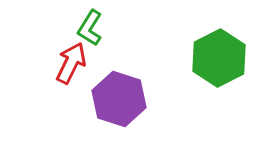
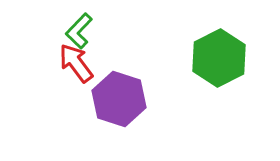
green L-shape: moved 11 px left, 3 px down; rotated 12 degrees clockwise
red arrow: moved 5 px right; rotated 63 degrees counterclockwise
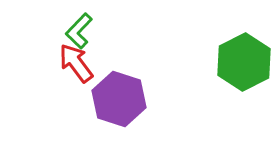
green hexagon: moved 25 px right, 4 px down
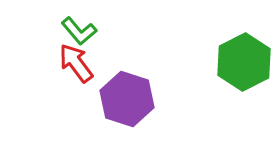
green L-shape: rotated 84 degrees counterclockwise
purple hexagon: moved 8 px right
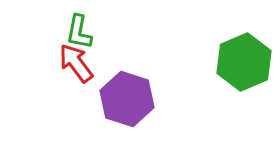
green L-shape: moved 1 px down; rotated 51 degrees clockwise
green hexagon: rotated 4 degrees clockwise
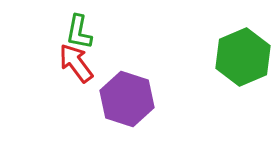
green hexagon: moved 1 px left, 5 px up
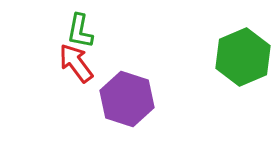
green L-shape: moved 1 px right, 1 px up
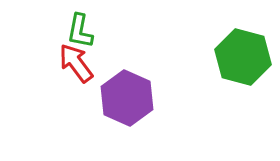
green hexagon: rotated 22 degrees counterclockwise
purple hexagon: moved 1 px up; rotated 6 degrees clockwise
